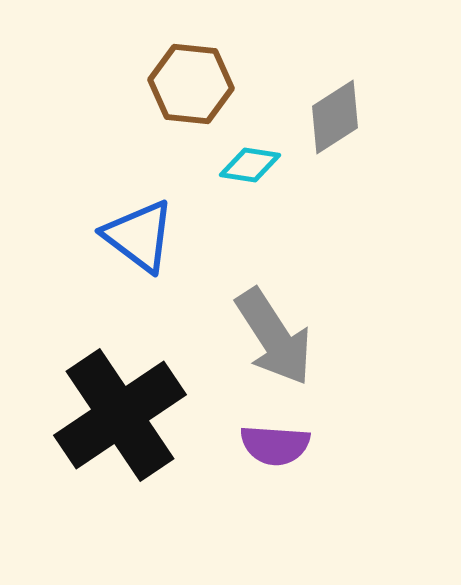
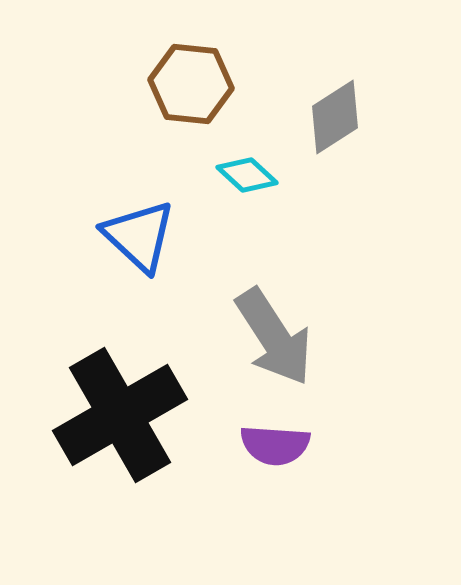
cyan diamond: moved 3 px left, 10 px down; rotated 34 degrees clockwise
blue triangle: rotated 6 degrees clockwise
black cross: rotated 4 degrees clockwise
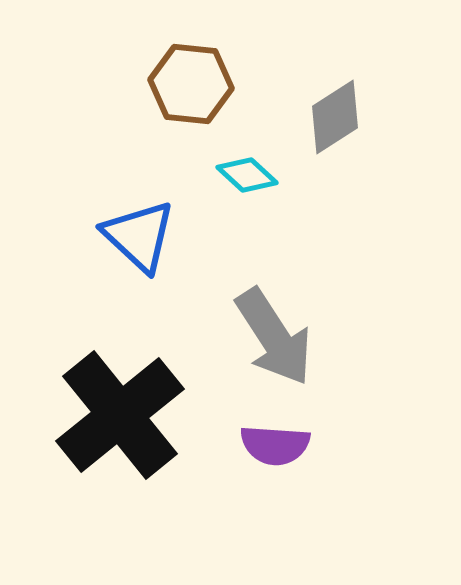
black cross: rotated 9 degrees counterclockwise
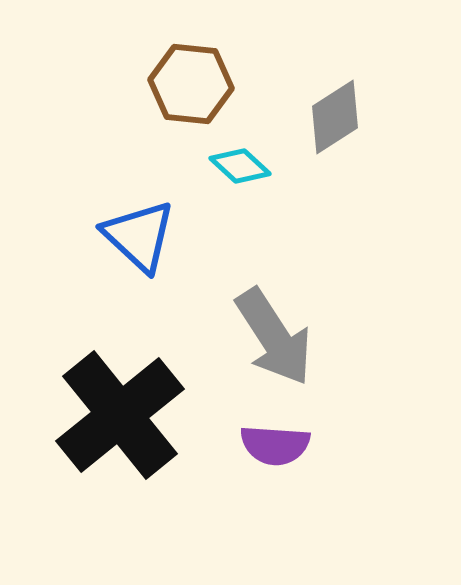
cyan diamond: moved 7 px left, 9 px up
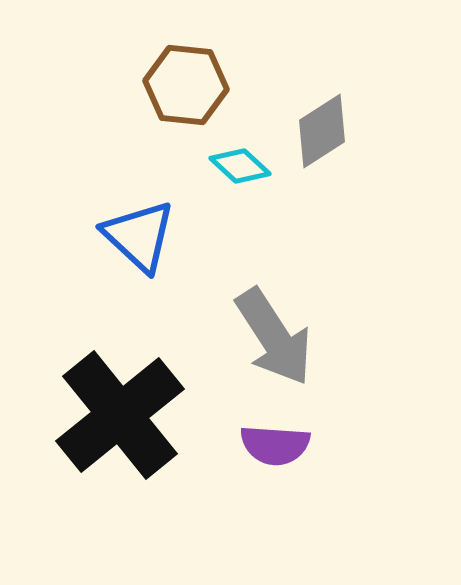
brown hexagon: moved 5 px left, 1 px down
gray diamond: moved 13 px left, 14 px down
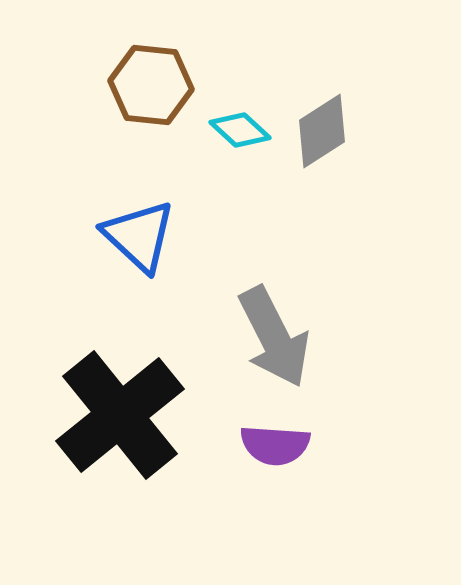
brown hexagon: moved 35 px left
cyan diamond: moved 36 px up
gray arrow: rotated 6 degrees clockwise
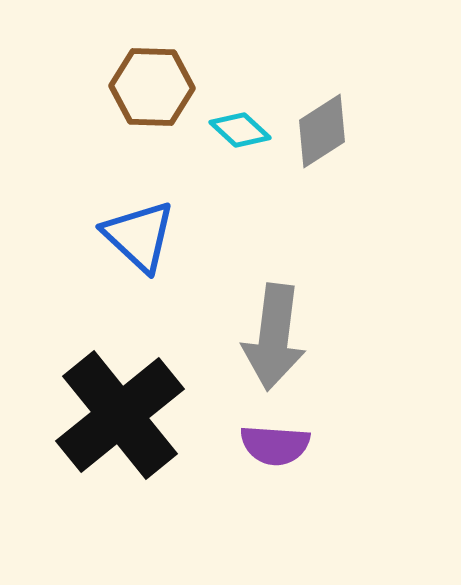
brown hexagon: moved 1 px right, 2 px down; rotated 4 degrees counterclockwise
gray arrow: rotated 34 degrees clockwise
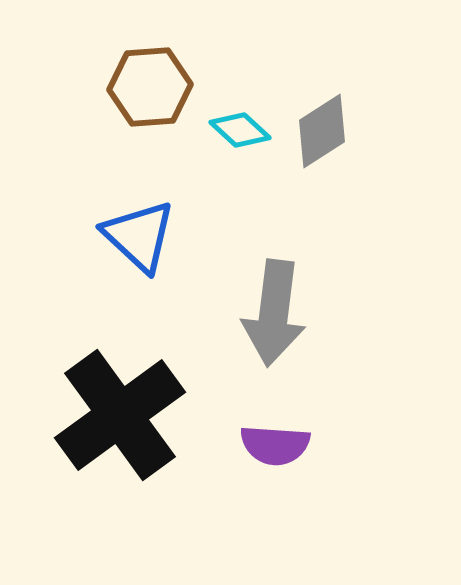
brown hexagon: moved 2 px left; rotated 6 degrees counterclockwise
gray arrow: moved 24 px up
black cross: rotated 3 degrees clockwise
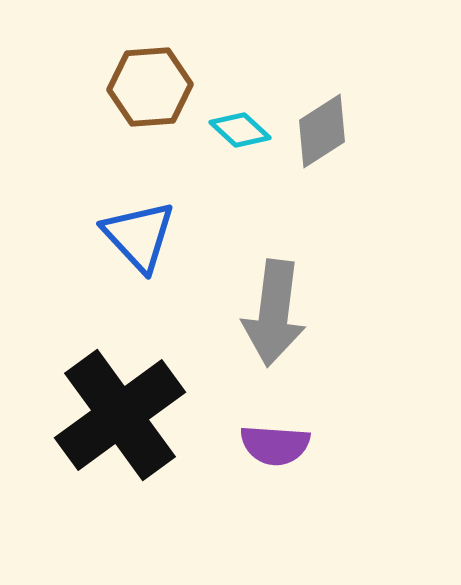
blue triangle: rotated 4 degrees clockwise
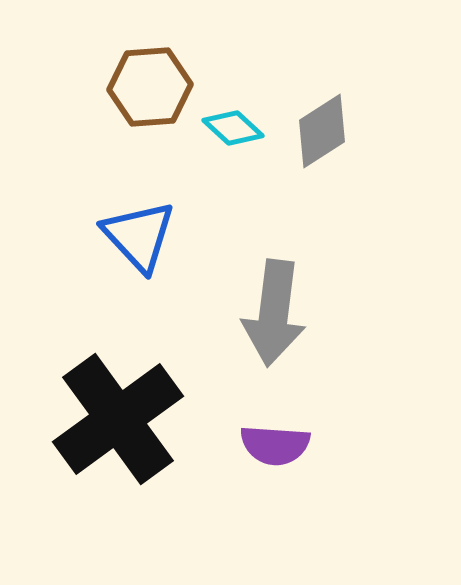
cyan diamond: moved 7 px left, 2 px up
black cross: moved 2 px left, 4 px down
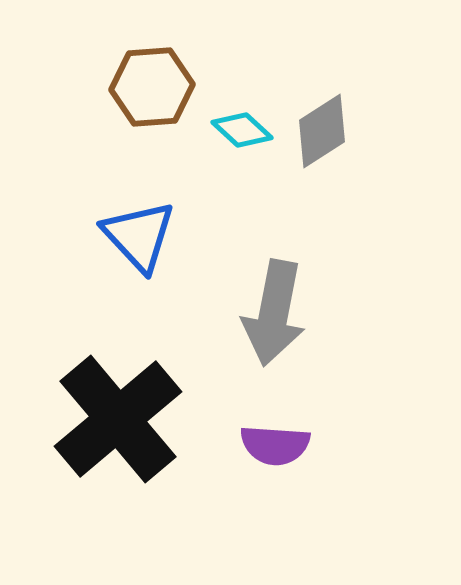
brown hexagon: moved 2 px right
cyan diamond: moved 9 px right, 2 px down
gray arrow: rotated 4 degrees clockwise
black cross: rotated 4 degrees counterclockwise
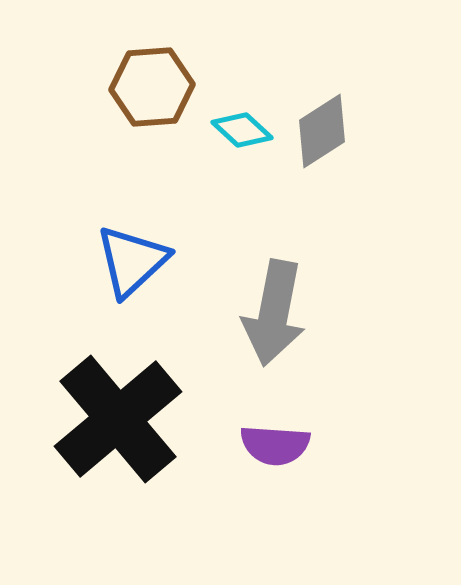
blue triangle: moved 7 px left, 25 px down; rotated 30 degrees clockwise
